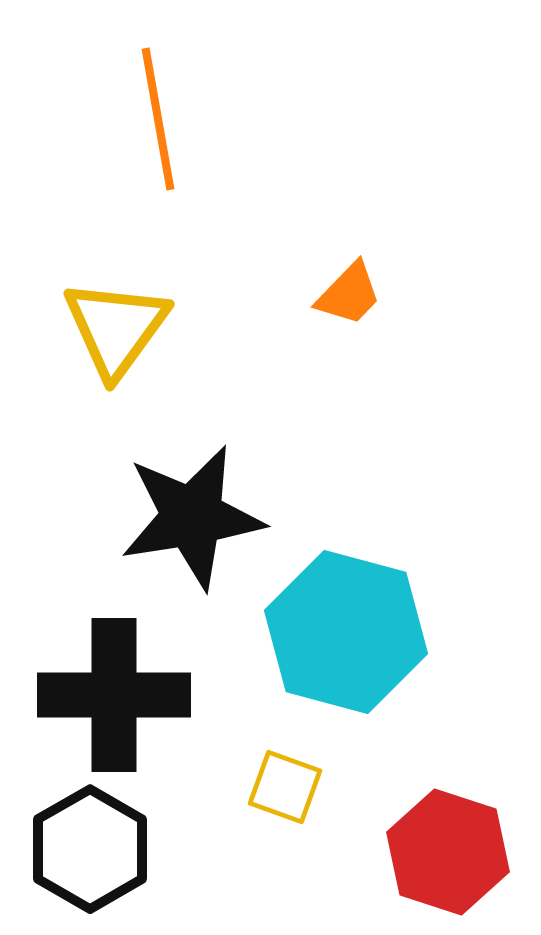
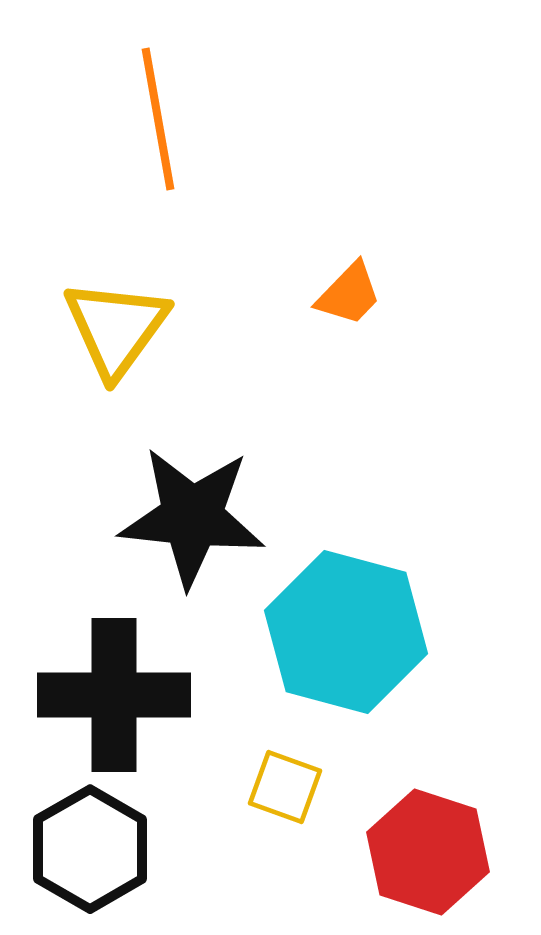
black star: rotated 15 degrees clockwise
red hexagon: moved 20 px left
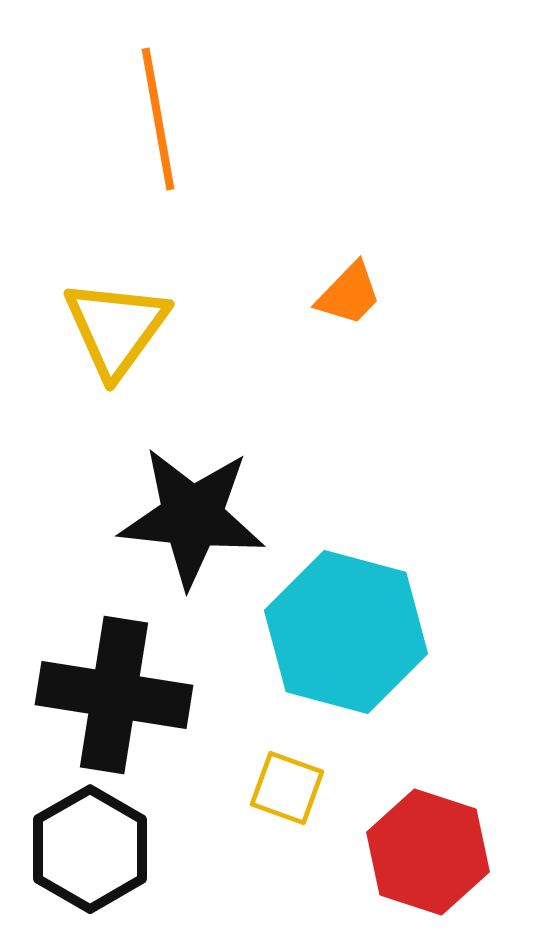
black cross: rotated 9 degrees clockwise
yellow square: moved 2 px right, 1 px down
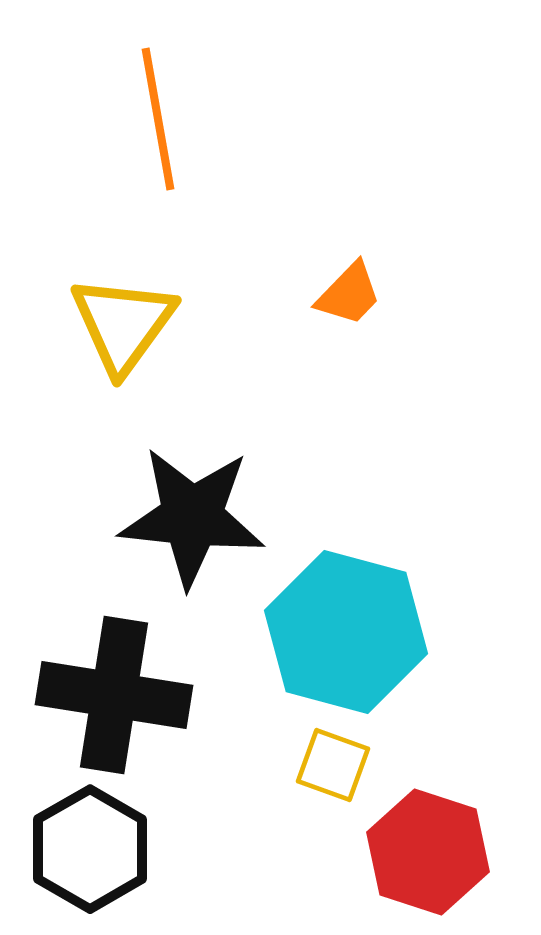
yellow triangle: moved 7 px right, 4 px up
yellow square: moved 46 px right, 23 px up
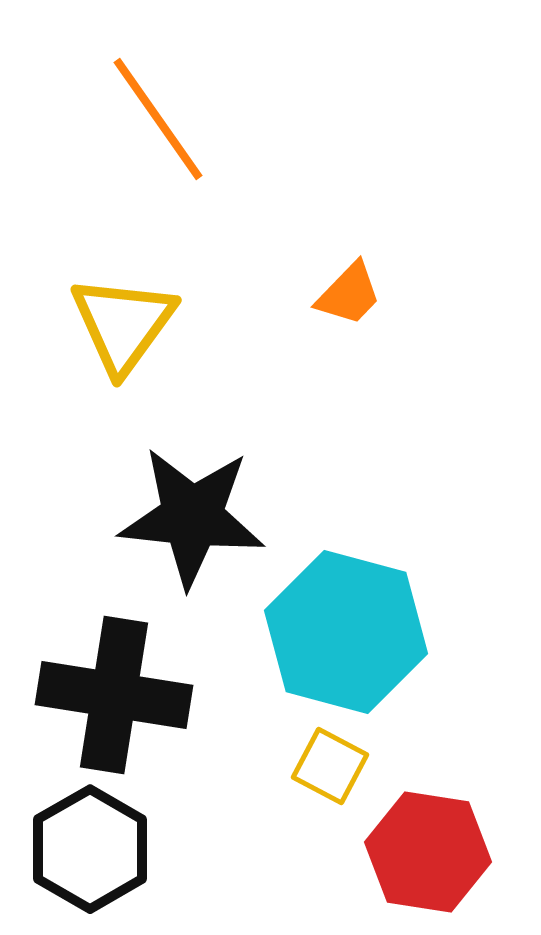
orange line: rotated 25 degrees counterclockwise
yellow square: moved 3 px left, 1 px down; rotated 8 degrees clockwise
red hexagon: rotated 9 degrees counterclockwise
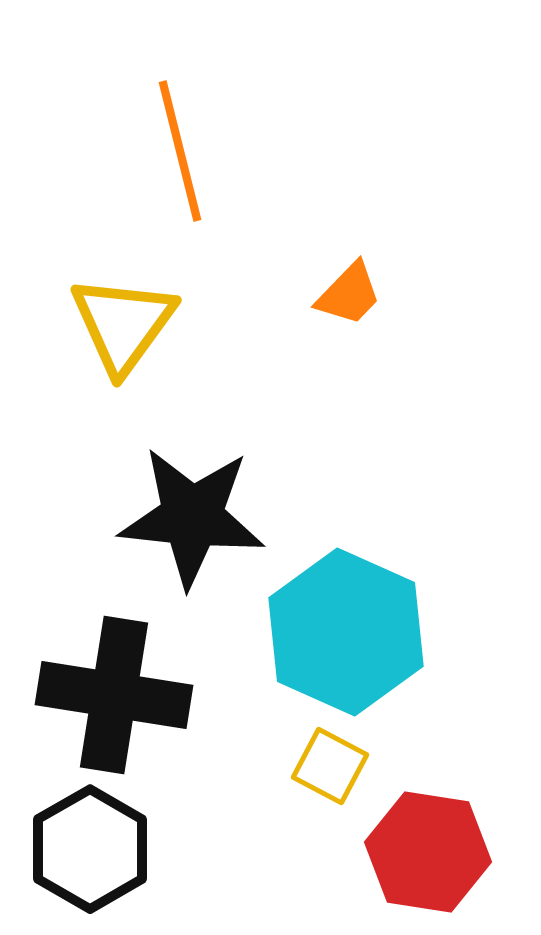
orange line: moved 22 px right, 32 px down; rotated 21 degrees clockwise
cyan hexagon: rotated 9 degrees clockwise
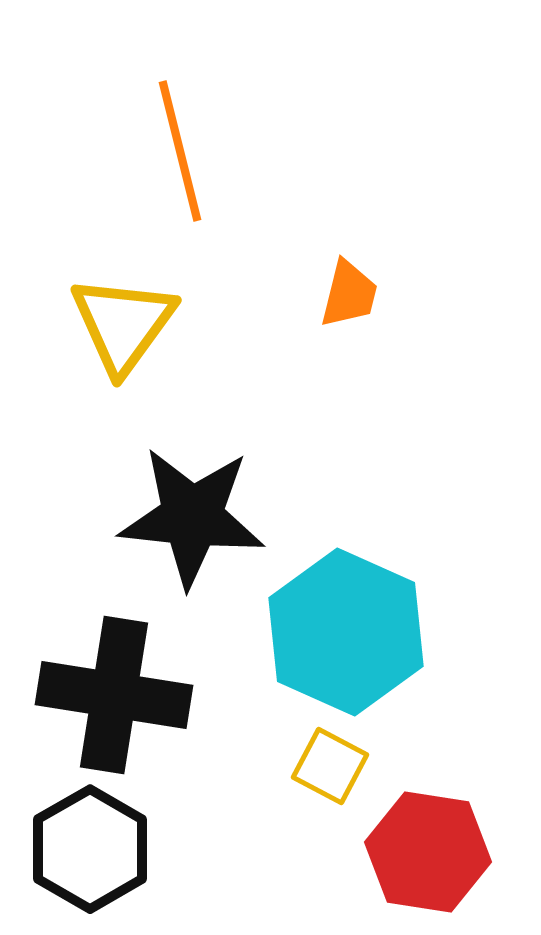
orange trapezoid: rotated 30 degrees counterclockwise
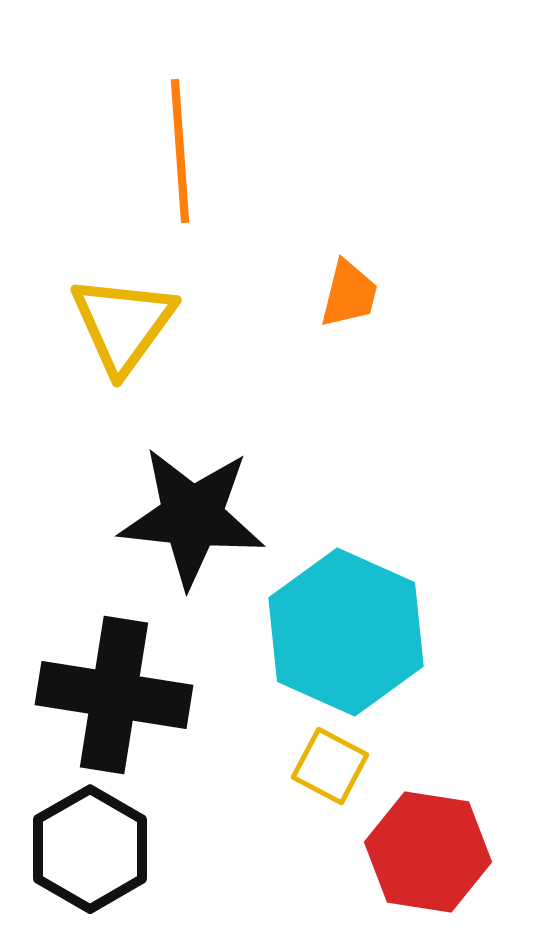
orange line: rotated 10 degrees clockwise
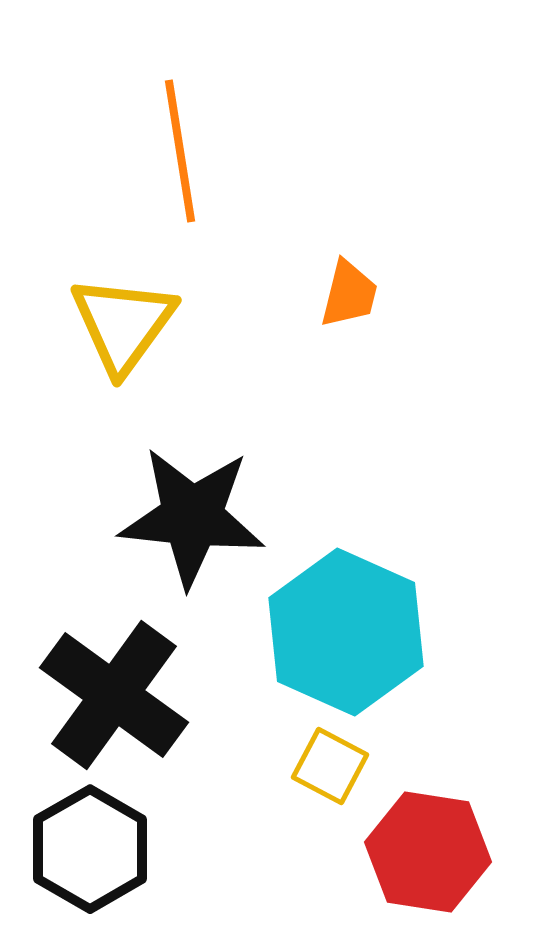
orange line: rotated 5 degrees counterclockwise
black cross: rotated 27 degrees clockwise
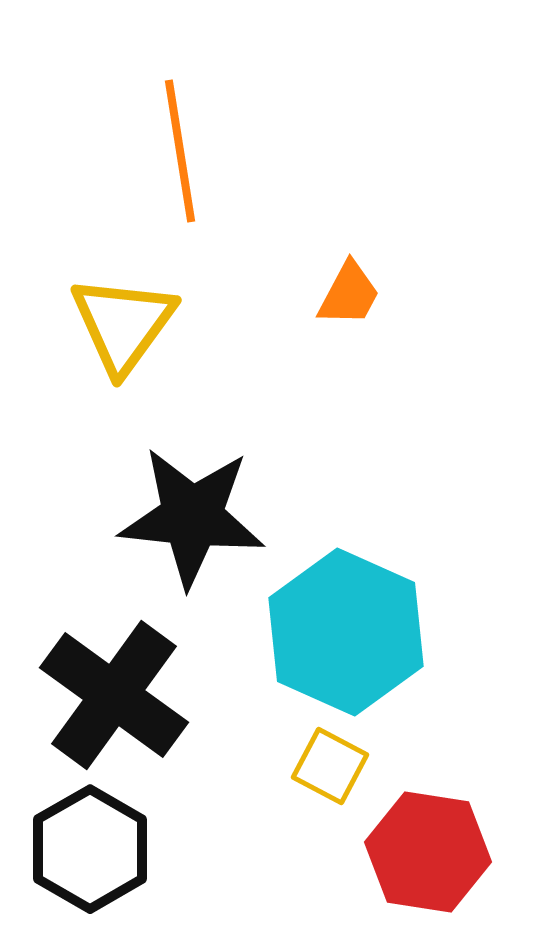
orange trapezoid: rotated 14 degrees clockwise
